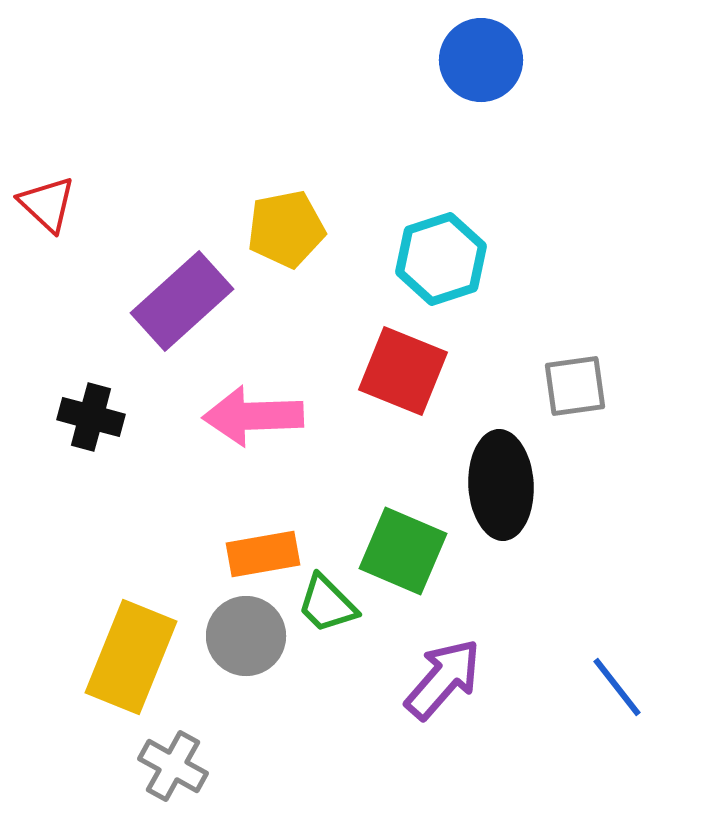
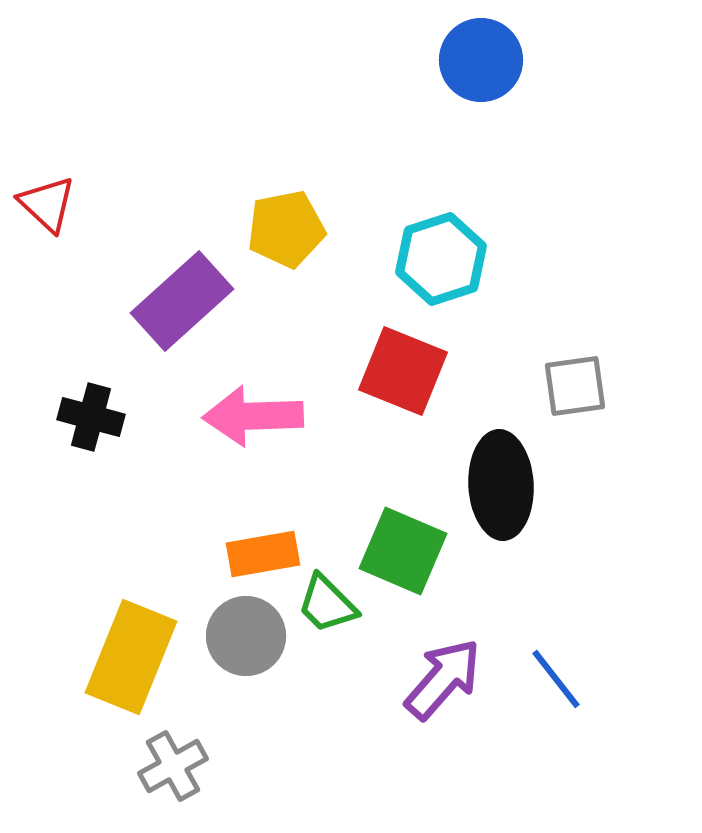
blue line: moved 61 px left, 8 px up
gray cross: rotated 32 degrees clockwise
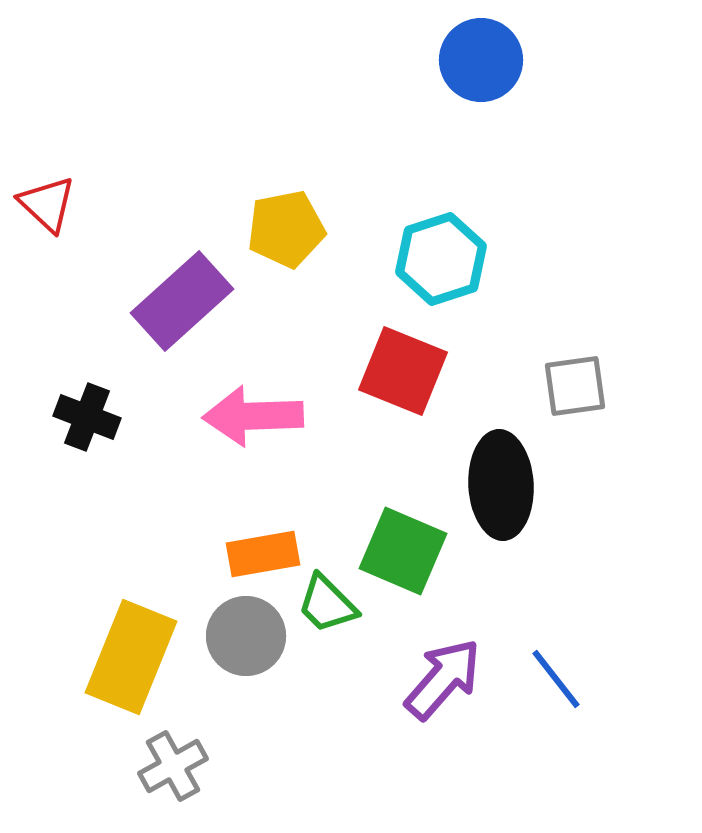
black cross: moved 4 px left; rotated 6 degrees clockwise
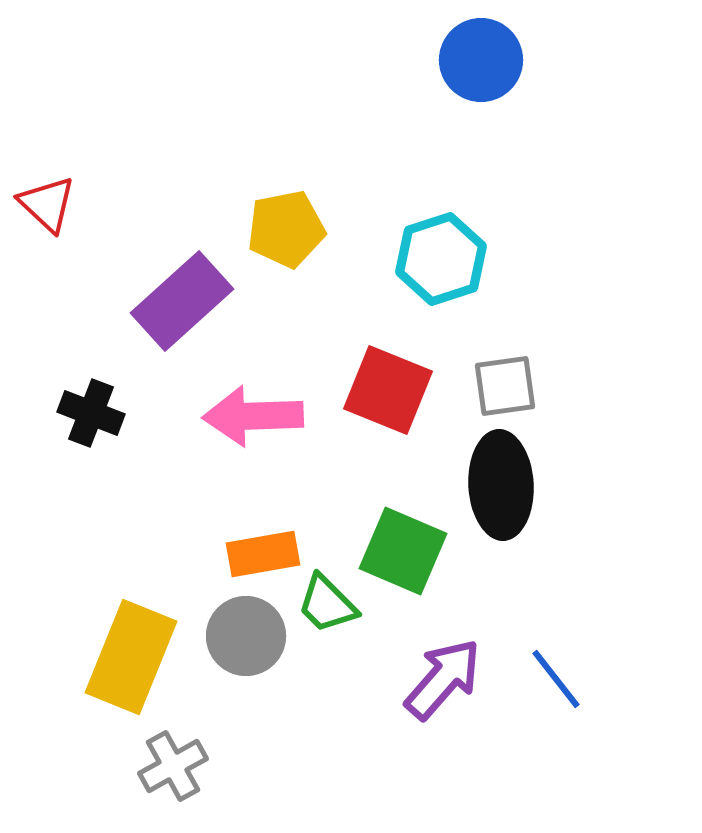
red square: moved 15 px left, 19 px down
gray square: moved 70 px left
black cross: moved 4 px right, 4 px up
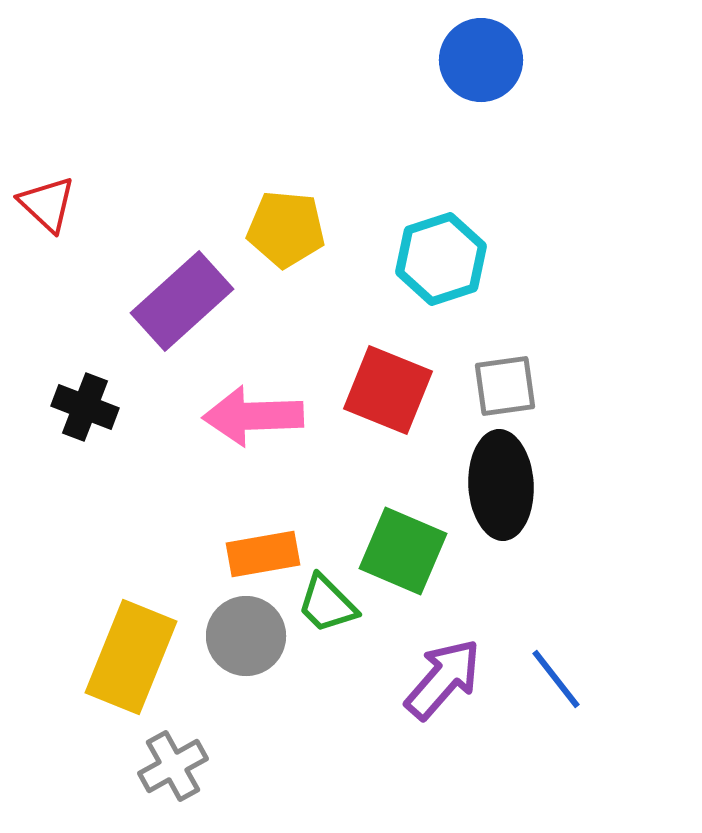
yellow pentagon: rotated 16 degrees clockwise
black cross: moved 6 px left, 6 px up
